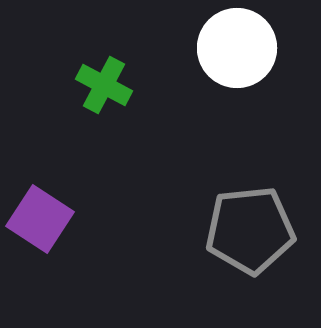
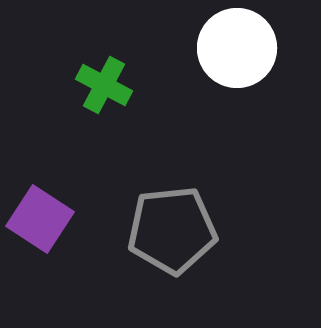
gray pentagon: moved 78 px left
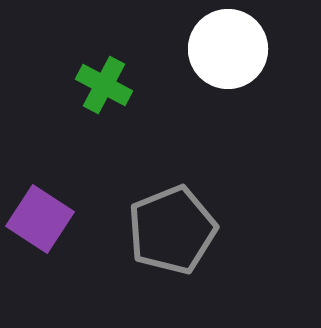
white circle: moved 9 px left, 1 px down
gray pentagon: rotated 16 degrees counterclockwise
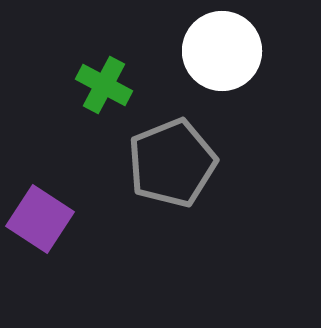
white circle: moved 6 px left, 2 px down
gray pentagon: moved 67 px up
